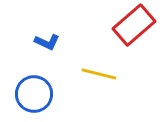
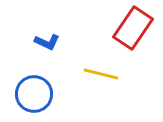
red rectangle: moved 1 px left, 3 px down; rotated 15 degrees counterclockwise
yellow line: moved 2 px right
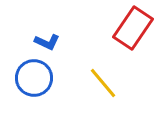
yellow line: moved 2 px right, 9 px down; rotated 36 degrees clockwise
blue circle: moved 16 px up
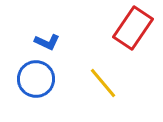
blue circle: moved 2 px right, 1 px down
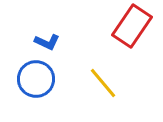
red rectangle: moved 1 px left, 2 px up
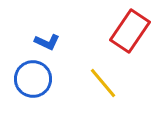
red rectangle: moved 2 px left, 5 px down
blue circle: moved 3 px left
